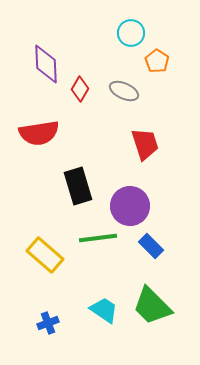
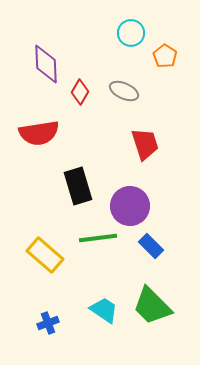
orange pentagon: moved 8 px right, 5 px up
red diamond: moved 3 px down
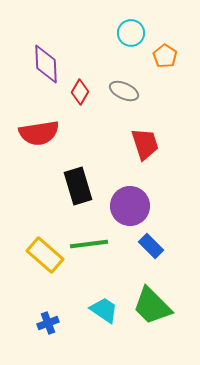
green line: moved 9 px left, 6 px down
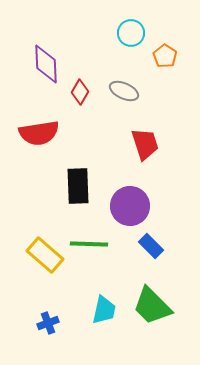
black rectangle: rotated 15 degrees clockwise
green line: rotated 9 degrees clockwise
cyan trapezoid: rotated 68 degrees clockwise
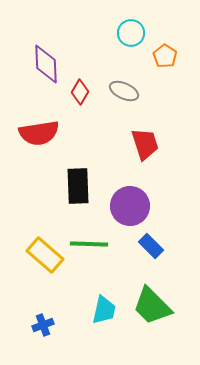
blue cross: moved 5 px left, 2 px down
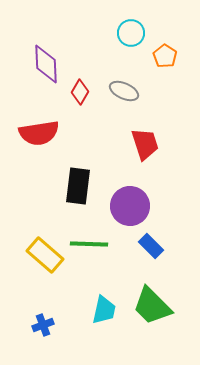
black rectangle: rotated 9 degrees clockwise
